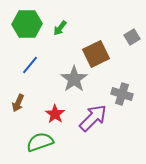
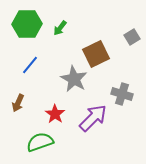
gray star: rotated 8 degrees counterclockwise
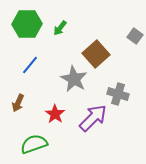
gray square: moved 3 px right, 1 px up; rotated 21 degrees counterclockwise
brown square: rotated 16 degrees counterclockwise
gray cross: moved 4 px left
green semicircle: moved 6 px left, 2 px down
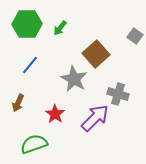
purple arrow: moved 2 px right
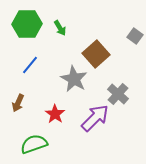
green arrow: rotated 70 degrees counterclockwise
gray cross: rotated 25 degrees clockwise
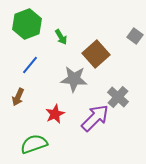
green hexagon: rotated 20 degrees counterclockwise
green arrow: moved 1 px right, 9 px down
gray star: rotated 24 degrees counterclockwise
gray cross: moved 3 px down
brown arrow: moved 6 px up
red star: rotated 12 degrees clockwise
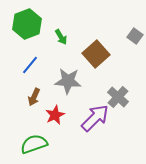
gray star: moved 6 px left, 2 px down
brown arrow: moved 16 px right
red star: moved 1 px down
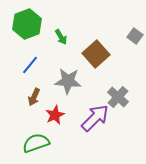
green semicircle: moved 2 px right, 1 px up
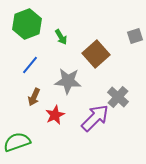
gray square: rotated 35 degrees clockwise
green semicircle: moved 19 px left, 1 px up
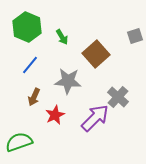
green hexagon: moved 3 px down; rotated 16 degrees counterclockwise
green arrow: moved 1 px right
green semicircle: moved 2 px right
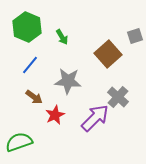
brown square: moved 12 px right
brown arrow: rotated 78 degrees counterclockwise
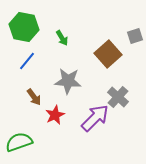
green hexagon: moved 3 px left; rotated 12 degrees counterclockwise
green arrow: moved 1 px down
blue line: moved 3 px left, 4 px up
brown arrow: rotated 18 degrees clockwise
